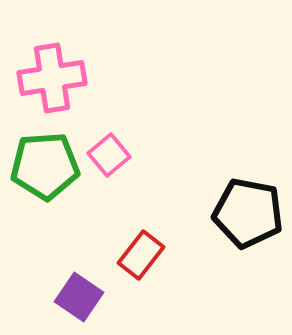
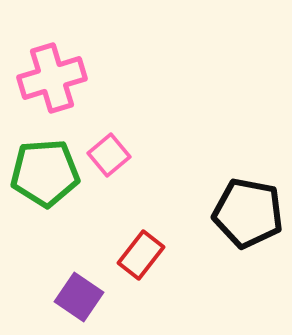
pink cross: rotated 8 degrees counterclockwise
green pentagon: moved 7 px down
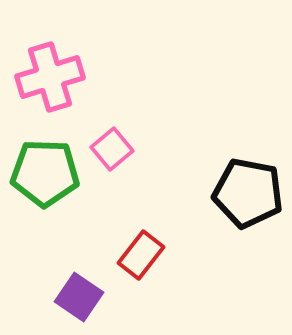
pink cross: moved 2 px left, 1 px up
pink square: moved 3 px right, 6 px up
green pentagon: rotated 6 degrees clockwise
black pentagon: moved 20 px up
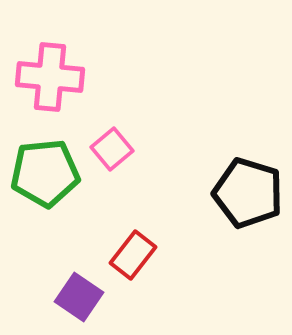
pink cross: rotated 22 degrees clockwise
green pentagon: rotated 8 degrees counterclockwise
black pentagon: rotated 6 degrees clockwise
red rectangle: moved 8 px left
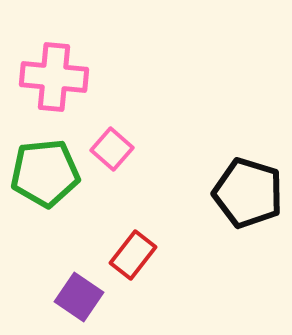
pink cross: moved 4 px right
pink square: rotated 9 degrees counterclockwise
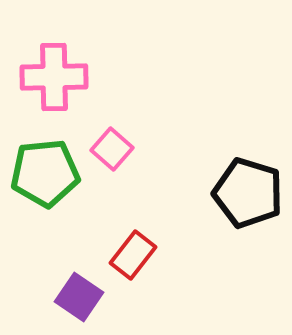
pink cross: rotated 6 degrees counterclockwise
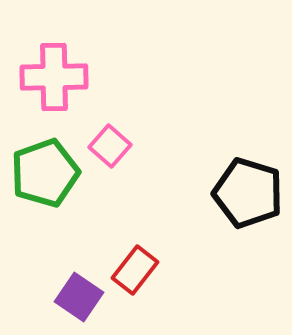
pink square: moved 2 px left, 3 px up
green pentagon: rotated 14 degrees counterclockwise
red rectangle: moved 2 px right, 15 px down
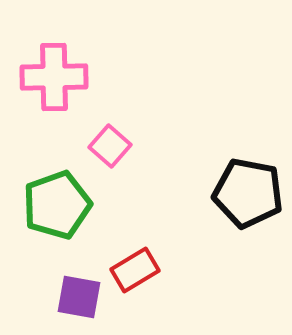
green pentagon: moved 12 px right, 32 px down
black pentagon: rotated 6 degrees counterclockwise
red rectangle: rotated 21 degrees clockwise
purple square: rotated 24 degrees counterclockwise
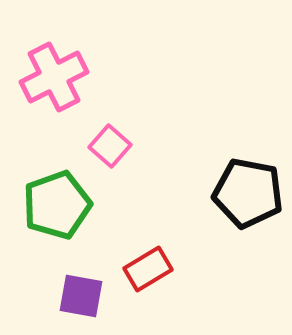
pink cross: rotated 26 degrees counterclockwise
red rectangle: moved 13 px right, 1 px up
purple square: moved 2 px right, 1 px up
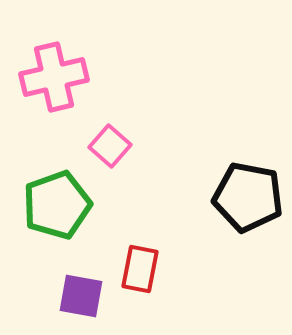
pink cross: rotated 14 degrees clockwise
black pentagon: moved 4 px down
red rectangle: moved 8 px left; rotated 48 degrees counterclockwise
